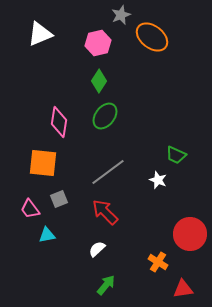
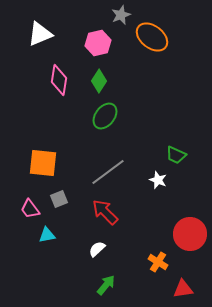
pink diamond: moved 42 px up
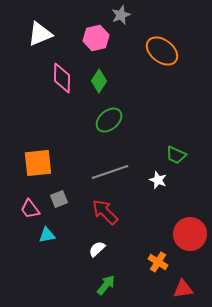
orange ellipse: moved 10 px right, 14 px down
pink hexagon: moved 2 px left, 5 px up
pink diamond: moved 3 px right, 2 px up; rotated 8 degrees counterclockwise
green ellipse: moved 4 px right, 4 px down; rotated 12 degrees clockwise
orange square: moved 5 px left; rotated 12 degrees counterclockwise
gray line: moved 2 px right; rotated 18 degrees clockwise
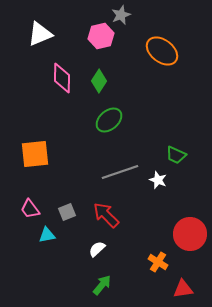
pink hexagon: moved 5 px right, 2 px up
orange square: moved 3 px left, 9 px up
gray line: moved 10 px right
gray square: moved 8 px right, 13 px down
red arrow: moved 1 px right, 3 px down
green arrow: moved 4 px left
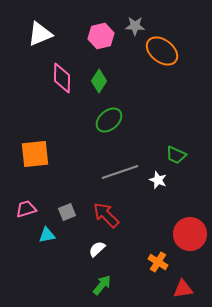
gray star: moved 14 px right, 11 px down; rotated 24 degrees clockwise
pink trapezoid: moved 4 px left; rotated 110 degrees clockwise
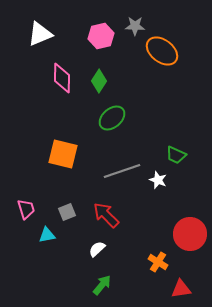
green ellipse: moved 3 px right, 2 px up
orange square: moved 28 px right; rotated 20 degrees clockwise
gray line: moved 2 px right, 1 px up
pink trapezoid: rotated 90 degrees clockwise
red triangle: moved 2 px left
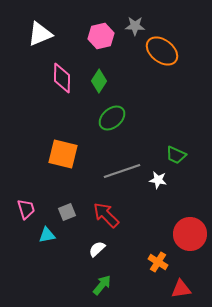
white star: rotated 12 degrees counterclockwise
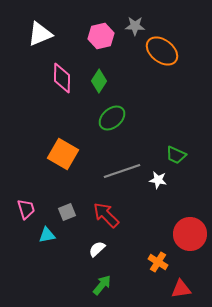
orange square: rotated 16 degrees clockwise
